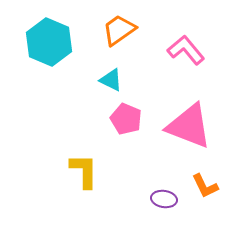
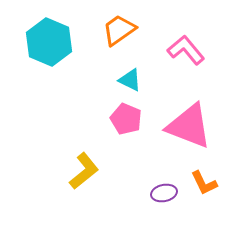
cyan triangle: moved 19 px right
yellow L-shape: rotated 51 degrees clockwise
orange L-shape: moved 1 px left, 3 px up
purple ellipse: moved 6 px up; rotated 20 degrees counterclockwise
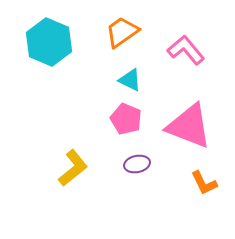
orange trapezoid: moved 3 px right, 2 px down
yellow L-shape: moved 11 px left, 3 px up
purple ellipse: moved 27 px left, 29 px up
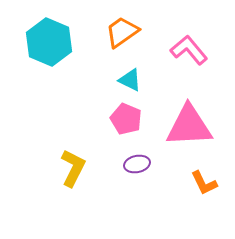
pink L-shape: moved 3 px right
pink triangle: rotated 24 degrees counterclockwise
yellow L-shape: rotated 24 degrees counterclockwise
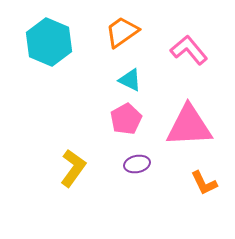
pink pentagon: rotated 20 degrees clockwise
yellow L-shape: rotated 9 degrees clockwise
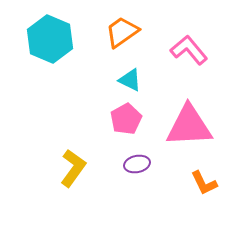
cyan hexagon: moved 1 px right, 3 px up
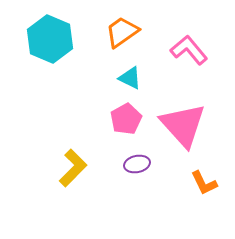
cyan triangle: moved 2 px up
pink triangle: moved 6 px left, 1 px up; rotated 51 degrees clockwise
yellow L-shape: rotated 9 degrees clockwise
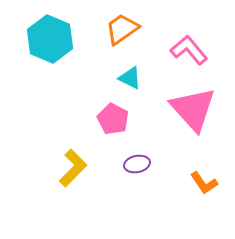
orange trapezoid: moved 3 px up
pink pentagon: moved 13 px left; rotated 16 degrees counterclockwise
pink triangle: moved 10 px right, 16 px up
orange L-shape: rotated 8 degrees counterclockwise
